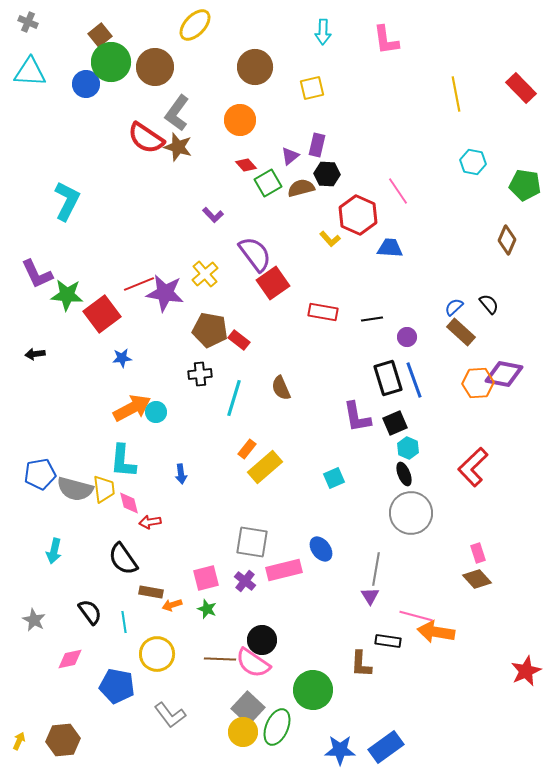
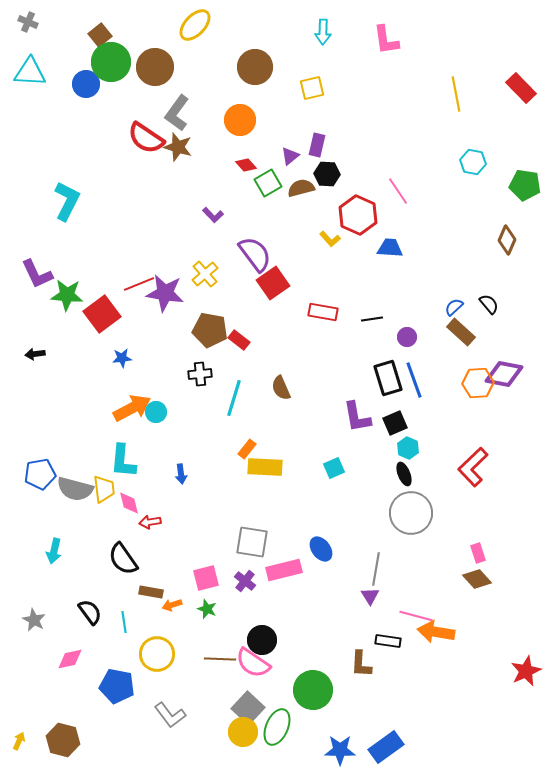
yellow rectangle at (265, 467): rotated 44 degrees clockwise
cyan square at (334, 478): moved 10 px up
brown hexagon at (63, 740): rotated 20 degrees clockwise
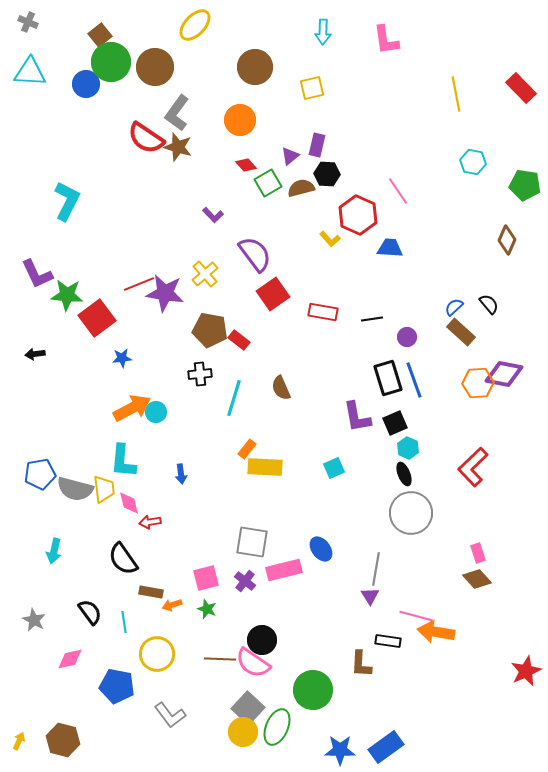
red square at (273, 283): moved 11 px down
red square at (102, 314): moved 5 px left, 4 px down
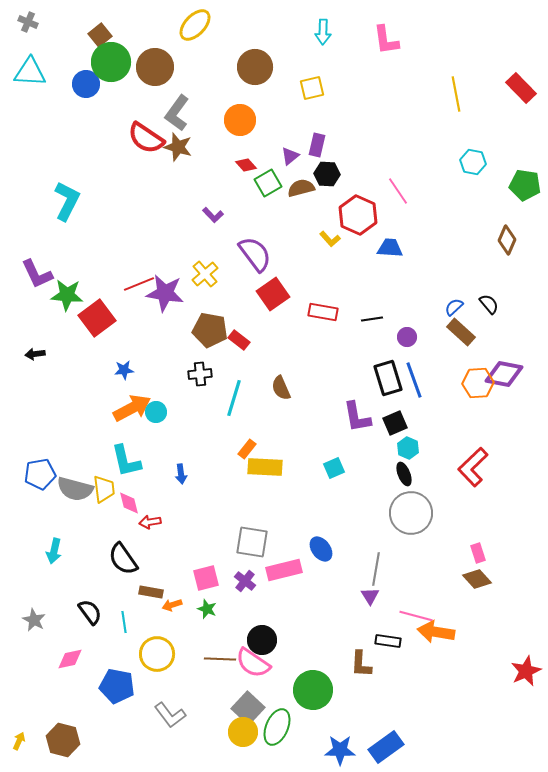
blue star at (122, 358): moved 2 px right, 12 px down
cyan L-shape at (123, 461): moved 3 px right; rotated 18 degrees counterclockwise
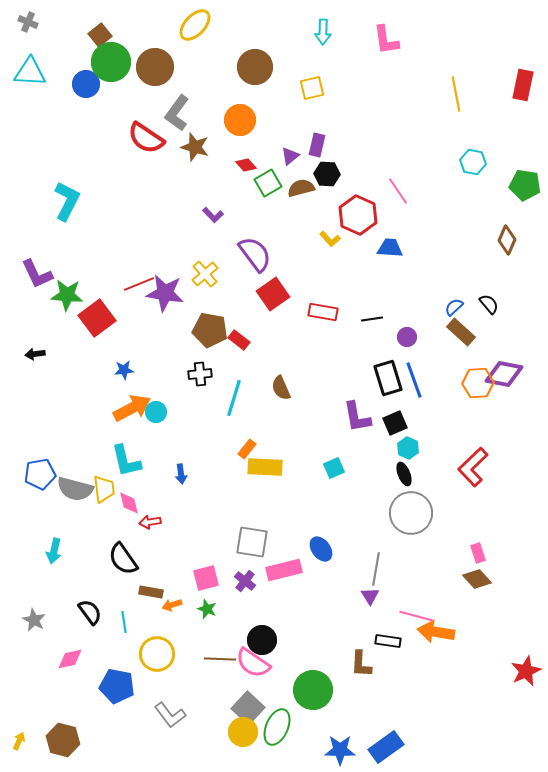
red rectangle at (521, 88): moved 2 px right, 3 px up; rotated 56 degrees clockwise
brown star at (178, 147): moved 17 px right
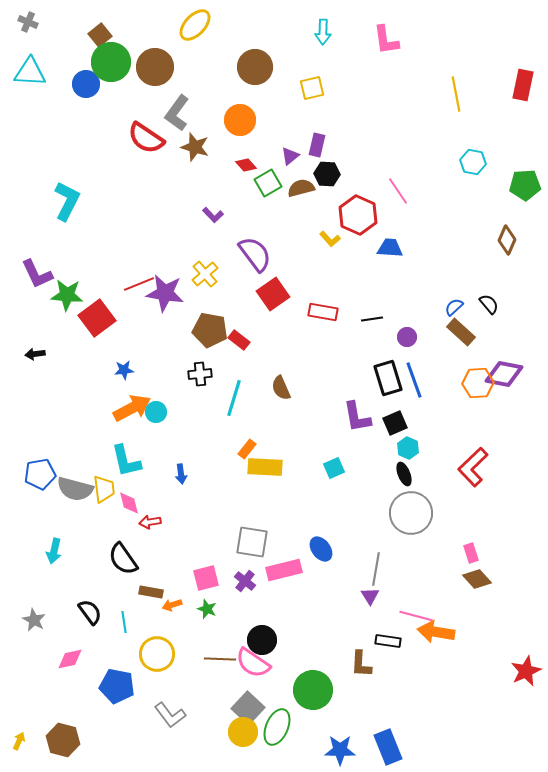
green pentagon at (525, 185): rotated 12 degrees counterclockwise
pink rectangle at (478, 553): moved 7 px left
blue rectangle at (386, 747): moved 2 px right; rotated 76 degrees counterclockwise
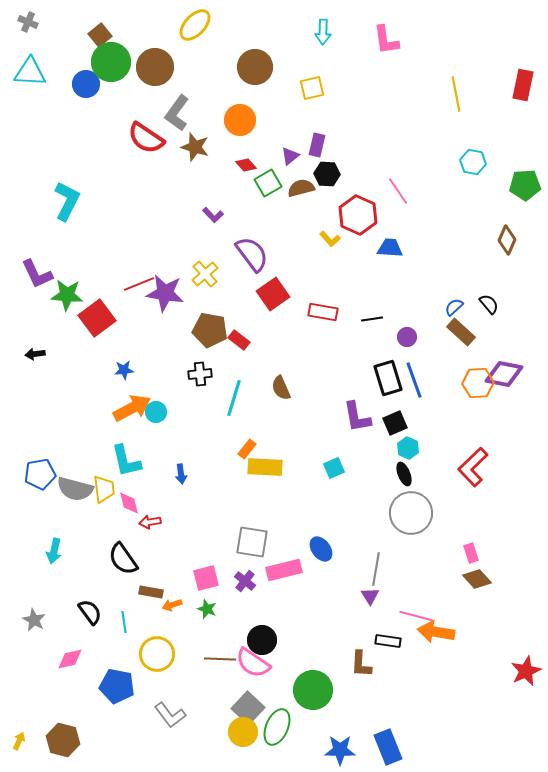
purple semicircle at (255, 254): moved 3 px left
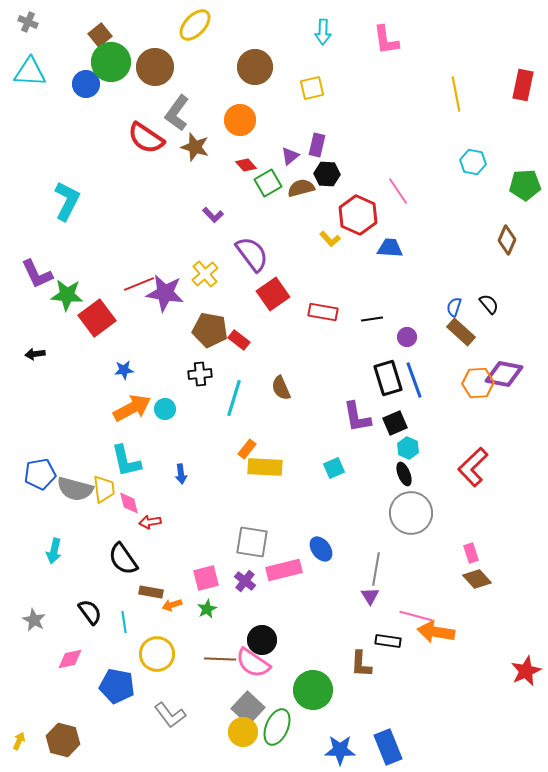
blue semicircle at (454, 307): rotated 30 degrees counterclockwise
cyan circle at (156, 412): moved 9 px right, 3 px up
green star at (207, 609): rotated 24 degrees clockwise
